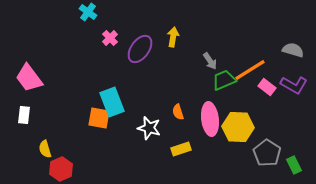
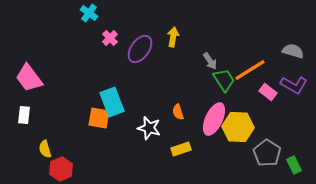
cyan cross: moved 1 px right, 1 px down
gray semicircle: moved 1 px down
green trapezoid: rotated 80 degrees clockwise
pink rectangle: moved 1 px right, 5 px down
pink ellipse: moved 4 px right; rotated 32 degrees clockwise
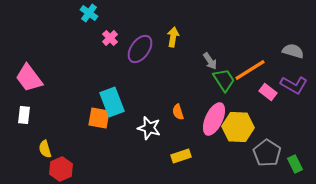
yellow rectangle: moved 7 px down
green rectangle: moved 1 px right, 1 px up
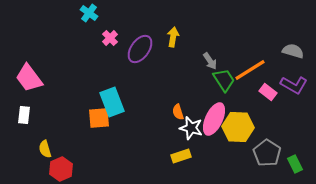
orange square: rotated 15 degrees counterclockwise
white star: moved 42 px right
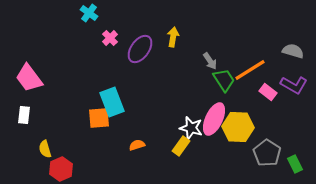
orange semicircle: moved 41 px left, 33 px down; rotated 91 degrees clockwise
yellow rectangle: moved 10 px up; rotated 36 degrees counterclockwise
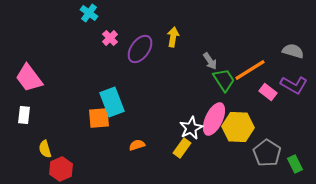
white star: rotated 30 degrees clockwise
yellow rectangle: moved 1 px right, 2 px down
